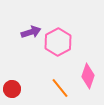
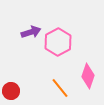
red circle: moved 1 px left, 2 px down
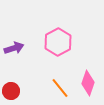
purple arrow: moved 17 px left, 16 px down
pink diamond: moved 7 px down
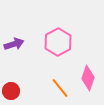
purple arrow: moved 4 px up
pink diamond: moved 5 px up
